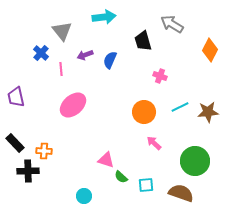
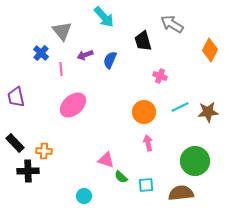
cyan arrow: rotated 55 degrees clockwise
pink arrow: moved 6 px left; rotated 35 degrees clockwise
brown semicircle: rotated 25 degrees counterclockwise
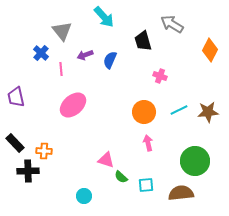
cyan line: moved 1 px left, 3 px down
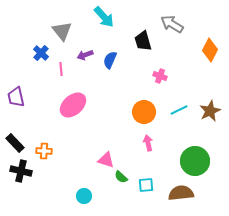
brown star: moved 2 px right, 1 px up; rotated 20 degrees counterclockwise
black cross: moved 7 px left; rotated 15 degrees clockwise
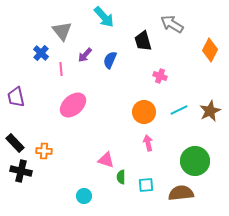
purple arrow: rotated 28 degrees counterclockwise
green semicircle: rotated 48 degrees clockwise
